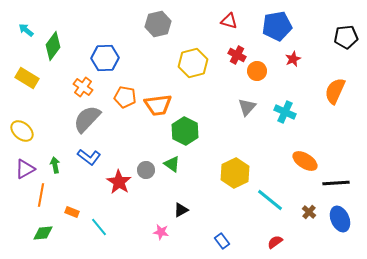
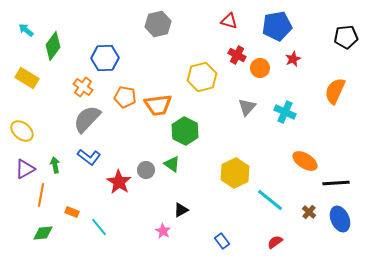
yellow hexagon at (193, 63): moved 9 px right, 14 px down
orange circle at (257, 71): moved 3 px right, 3 px up
pink star at (161, 232): moved 2 px right, 1 px up; rotated 21 degrees clockwise
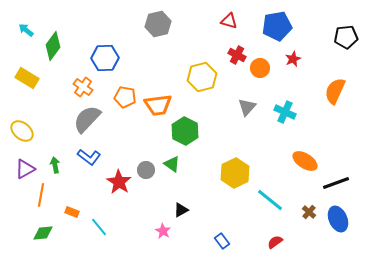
black line at (336, 183): rotated 16 degrees counterclockwise
blue ellipse at (340, 219): moved 2 px left
